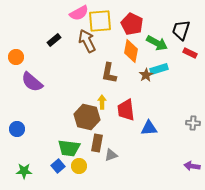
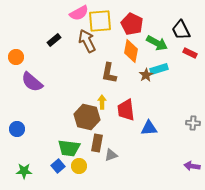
black trapezoid: rotated 45 degrees counterclockwise
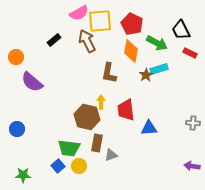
yellow arrow: moved 1 px left
green star: moved 1 px left, 4 px down
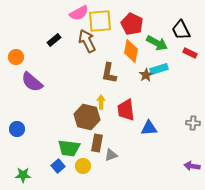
yellow circle: moved 4 px right
